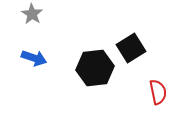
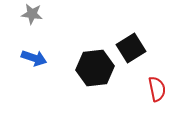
gray star: rotated 25 degrees counterclockwise
red semicircle: moved 1 px left, 3 px up
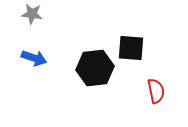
black square: rotated 36 degrees clockwise
red semicircle: moved 1 px left, 2 px down
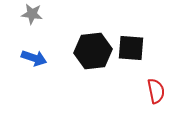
black hexagon: moved 2 px left, 17 px up
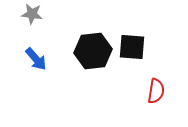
black square: moved 1 px right, 1 px up
blue arrow: moved 2 px right, 1 px down; rotated 30 degrees clockwise
red semicircle: rotated 20 degrees clockwise
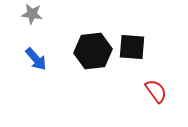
red semicircle: rotated 45 degrees counterclockwise
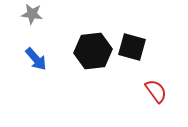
black square: rotated 12 degrees clockwise
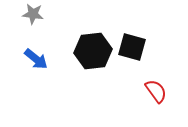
gray star: moved 1 px right
blue arrow: rotated 10 degrees counterclockwise
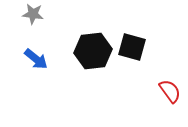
red semicircle: moved 14 px right
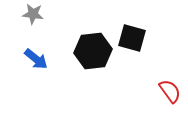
black square: moved 9 px up
